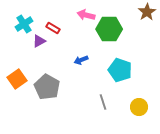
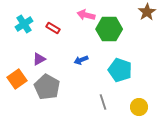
purple triangle: moved 18 px down
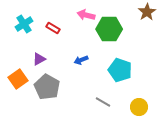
orange square: moved 1 px right
gray line: rotated 42 degrees counterclockwise
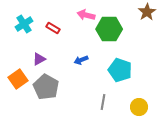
gray pentagon: moved 1 px left
gray line: rotated 70 degrees clockwise
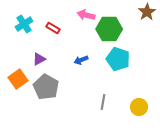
cyan pentagon: moved 2 px left, 11 px up
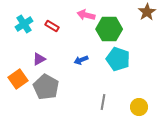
red rectangle: moved 1 px left, 2 px up
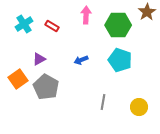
pink arrow: rotated 78 degrees clockwise
green hexagon: moved 9 px right, 4 px up
cyan pentagon: moved 2 px right, 1 px down
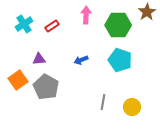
red rectangle: rotated 64 degrees counterclockwise
purple triangle: rotated 24 degrees clockwise
orange square: moved 1 px down
yellow circle: moved 7 px left
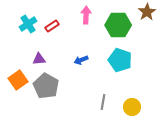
cyan cross: moved 4 px right
gray pentagon: moved 1 px up
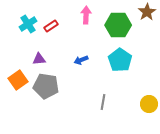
red rectangle: moved 1 px left
cyan pentagon: rotated 15 degrees clockwise
gray pentagon: rotated 20 degrees counterclockwise
yellow circle: moved 17 px right, 3 px up
